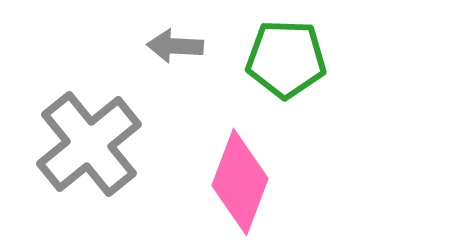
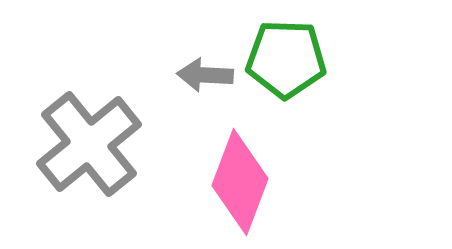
gray arrow: moved 30 px right, 29 px down
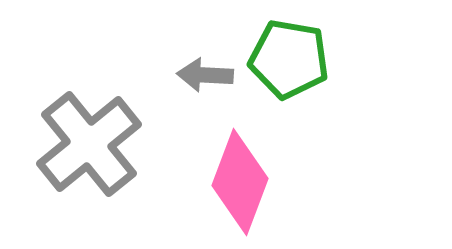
green pentagon: moved 3 px right; rotated 8 degrees clockwise
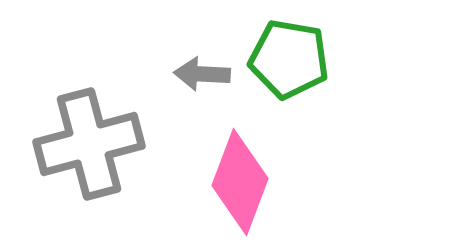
gray arrow: moved 3 px left, 1 px up
gray cross: rotated 24 degrees clockwise
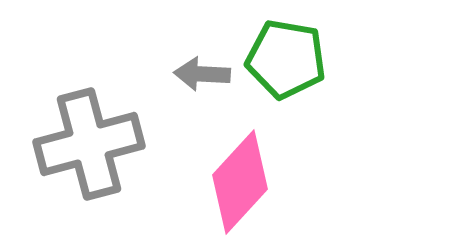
green pentagon: moved 3 px left
pink diamond: rotated 22 degrees clockwise
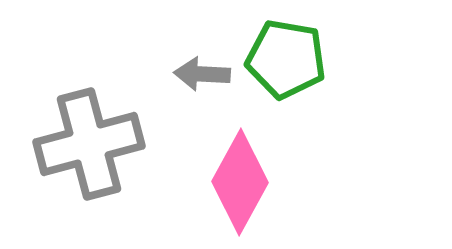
pink diamond: rotated 14 degrees counterclockwise
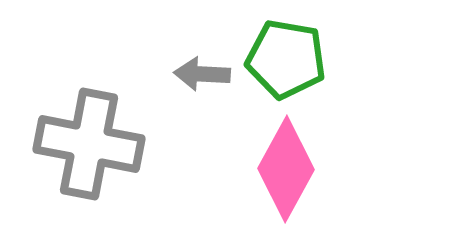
gray cross: rotated 26 degrees clockwise
pink diamond: moved 46 px right, 13 px up
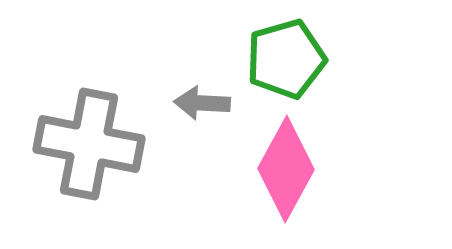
green pentagon: rotated 26 degrees counterclockwise
gray arrow: moved 29 px down
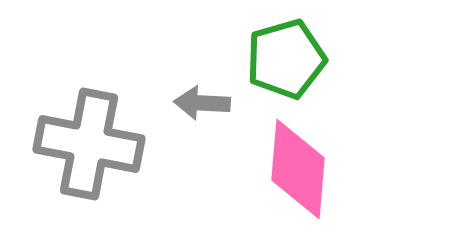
pink diamond: moved 12 px right; rotated 24 degrees counterclockwise
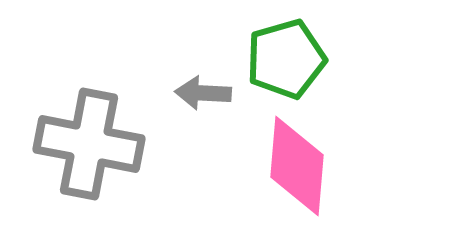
gray arrow: moved 1 px right, 10 px up
pink diamond: moved 1 px left, 3 px up
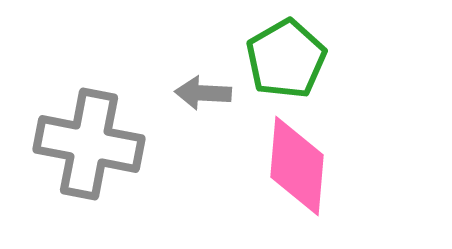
green pentagon: rotated 14 degrees counterclockwise
